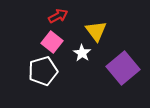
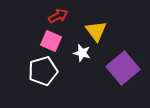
pink square: moved 1 px left, 1 px up; rotated 15 degrees counterclockwise
white star: rotated 18 degrees counterclockwise
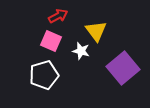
white star: moved 1 px left, 2 px up
white pentagon: moved 1 px right, 4 px down
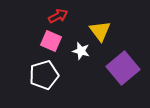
yellow triangle: moved 4 px right
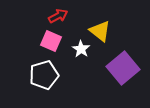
yellow triangle: rotated 15 degrees counterclockwise
white star: moved 2 px up; rotated 18 degrees clockwise
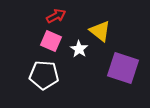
red arrow: moved 2 px left
white star: moved 2 px left
purple square: rotated 32 degrees counterclockwise
white pentagon: rotated 20 degrees clockwise
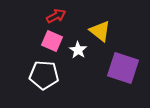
pink square: moved 1 px right
white star: moved 1 px left, 1 px down
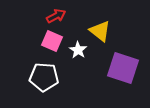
white pentagon: moved 2 px down
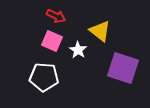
red arrow: rotated 54 degrees clockwise
